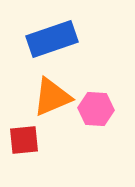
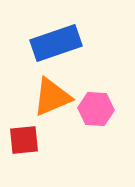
blue rectangle: moved 4 px right, 4 px down
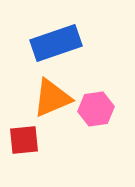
orange triangle: moved 1 px down
pink hexagon: rotated 12 degrees counterclockwise
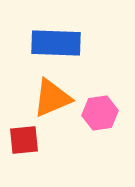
blue rectangle: rotated 21 degrees clockwise
pink hexagon: moved 4 px right, 4 px down
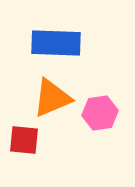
red square: rotated 12 degrees clockwise
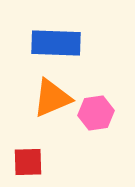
pink hexagon: moved 4 px left
red square: moved 4 px right, 22 px down; rotated 8 degrees counterclockwise
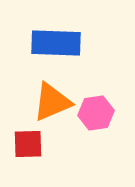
orange triangle: moved 4 px down
red square: moved 18 px up
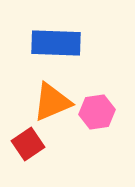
pink hexagon: moved 1 px right, 1 px up
red square: rotated 32 degrees counterclockwise
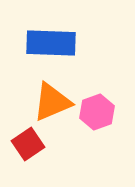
blue rectangle: moved 5 px left
pink hexagon: rotated 12 degrees counterclockwise
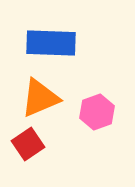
orange triangle: moved 12 px left, 4 px up
